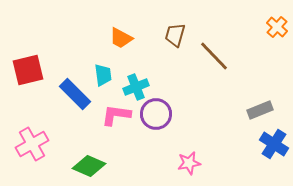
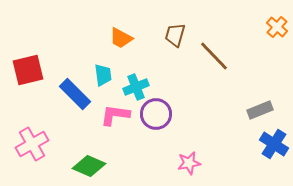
pink L-shape: moved 1 px left
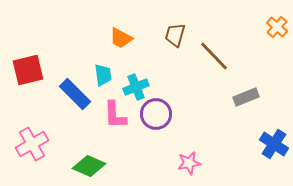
gray rectangle: moved 14 px left, 13 px up
pink L-shape: rotated 100 degrees counterclockwise
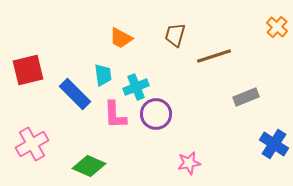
brown line: rotated 64 degrees counterclockwise
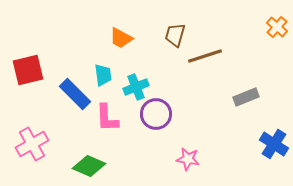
brown line: moved 9 px left
pink L-shape: moved 8 px left, 3 px down
pink star: moved 1 px left, 4 px up; rotated 20 degrees clockwise
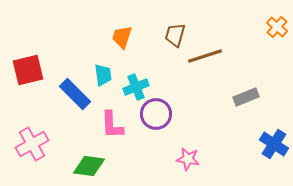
orange trapezoid: moved 1 px right, 1 px up; rotated 80 degrees clockwise
pink L-shape: moved 5 px right, 7 px down
green diamond: rotated 16 degrees counterclockwise
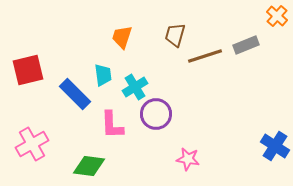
orange cross: moved 11 px up
cyan cross: moved 1 px left; rotated 10 degrees counterclockwise
gray rectangle: moved 52 px up
blue cross: moved 1 px right, 2 px down
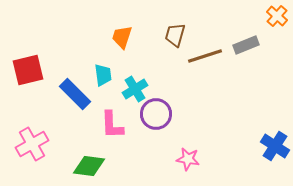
cyan cross: moved 2 px down
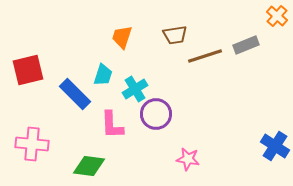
brown trapezoid: rotated 115 degrees counterclockwise
cyan trapezoid: rotated 25 degrees clockwise
pink cross: rotated 36 degrees clockwise
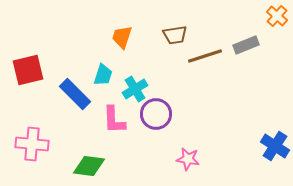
pink L-shape: moved 2 px right, 5 px up
